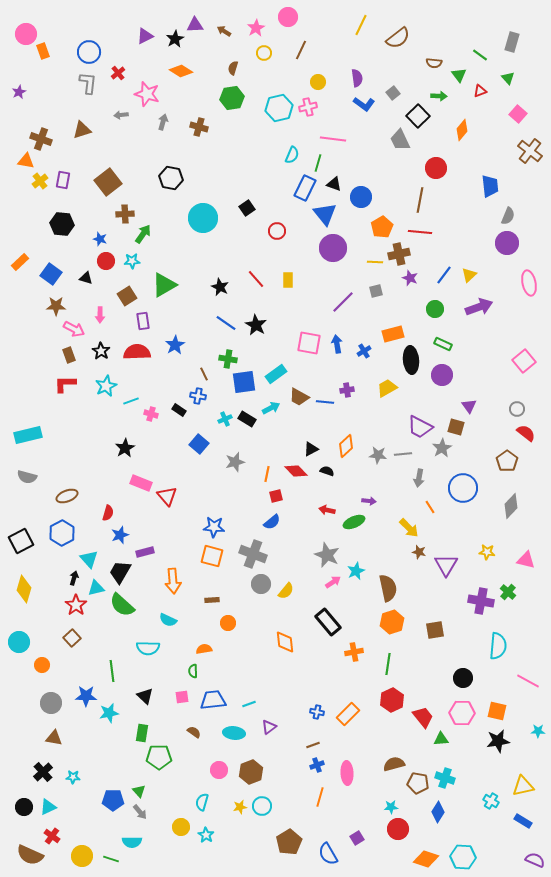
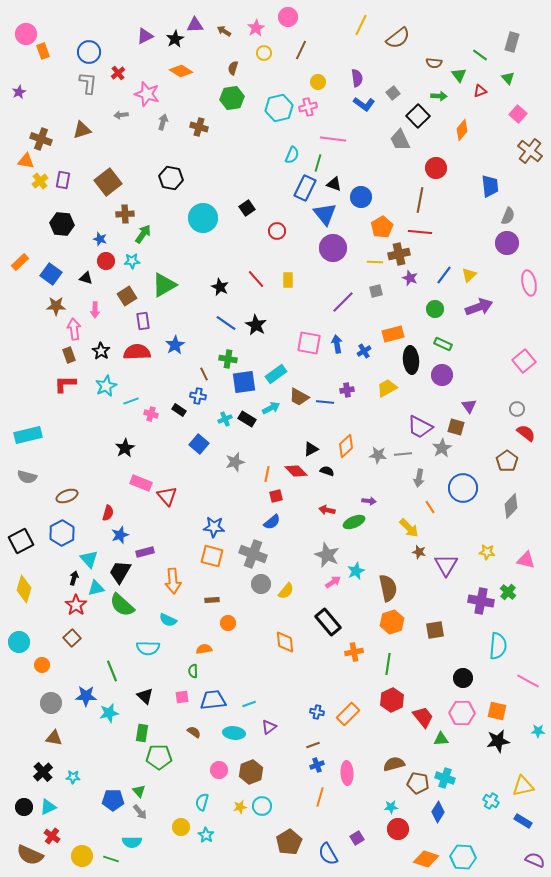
pink arrow at (100, 315): moved 5 px left, 5 px up
pink arrow at (74, 329): rotated 125 degrees counterclockwise
green line at (112, 671): rotated 15 degrees counterclockwise
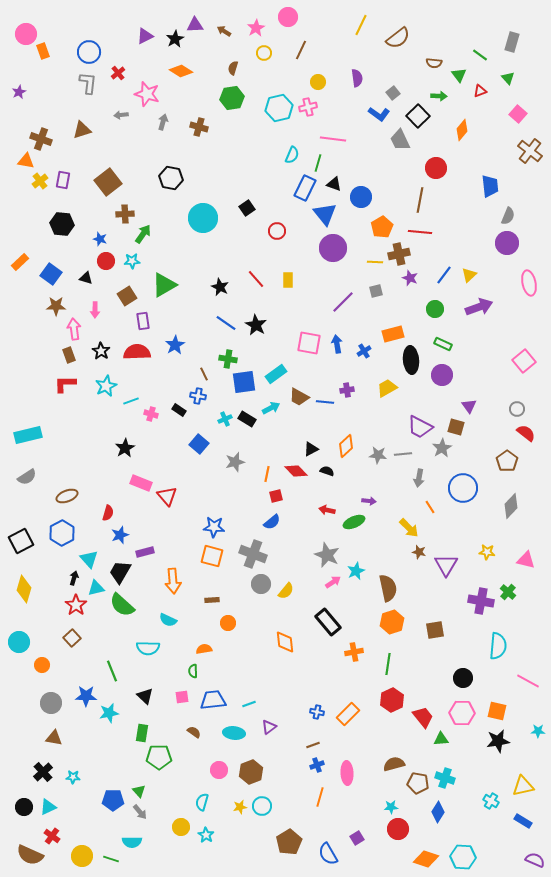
blue L-shape at (364, 104): moved 15 px right, 10 px down
gray semicircle at (27, 477): rotated 48 degrees counterclockwise
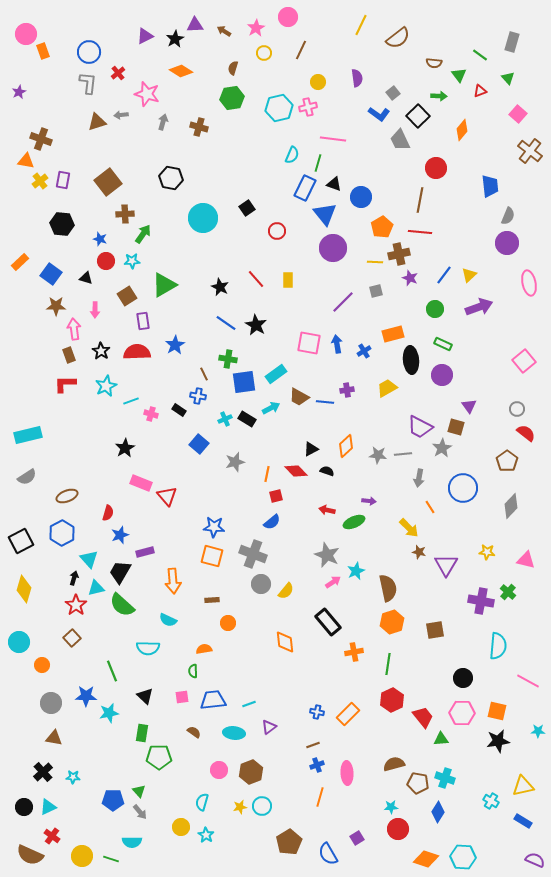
brown triangle at (82, 130): moved 15 px right, 8 px up
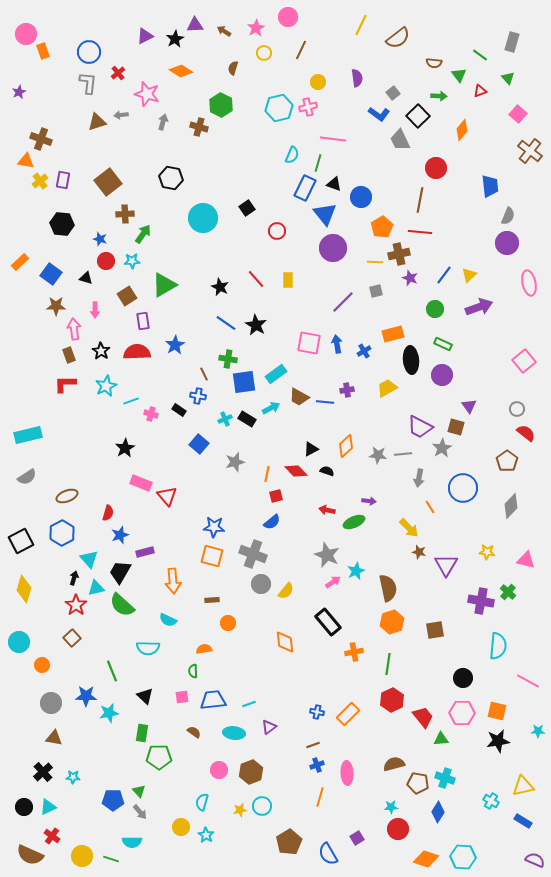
green hexagon at (232, 98): moved 11 px left, 7 px down; rotated 25 degrees counterclockwise
yellow star at (240, 807): moved 3 px down
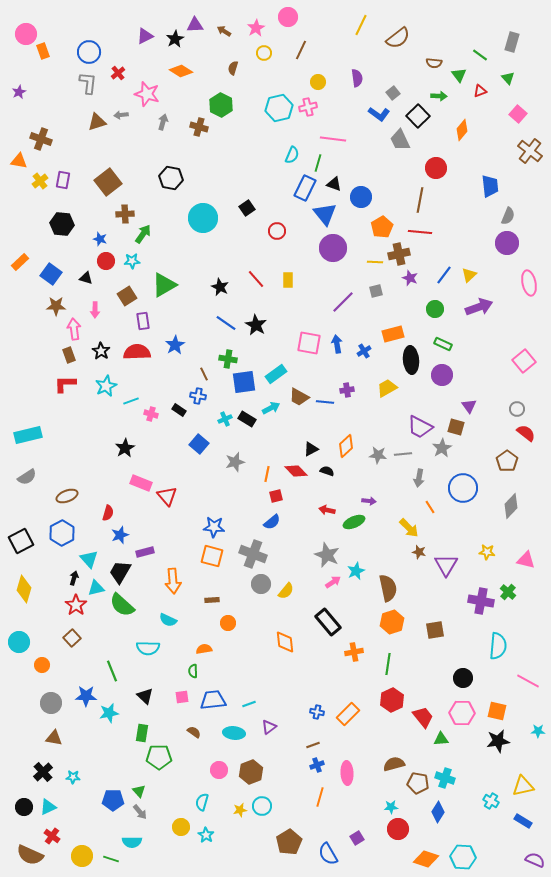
orange triangle at (26, 161): moved 7 px left
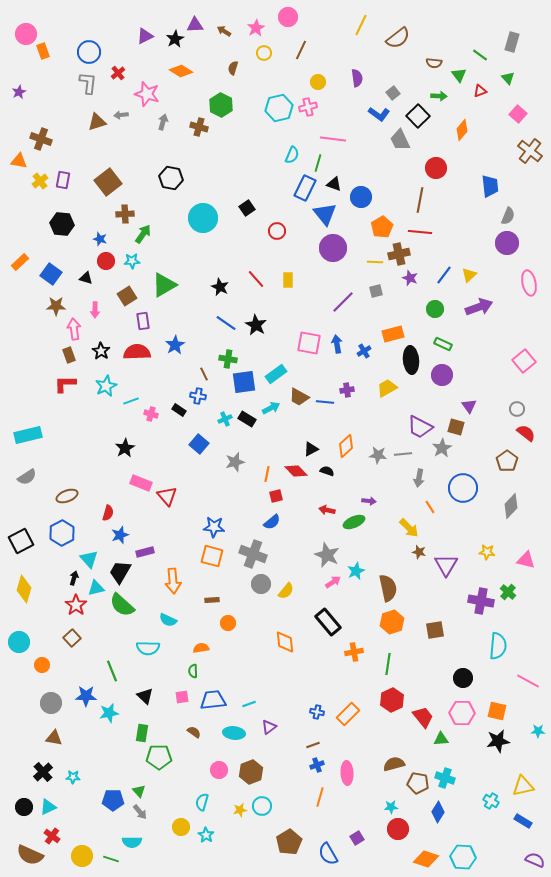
orange semicircle at (204, 649): moved 3 px left, 1 px up
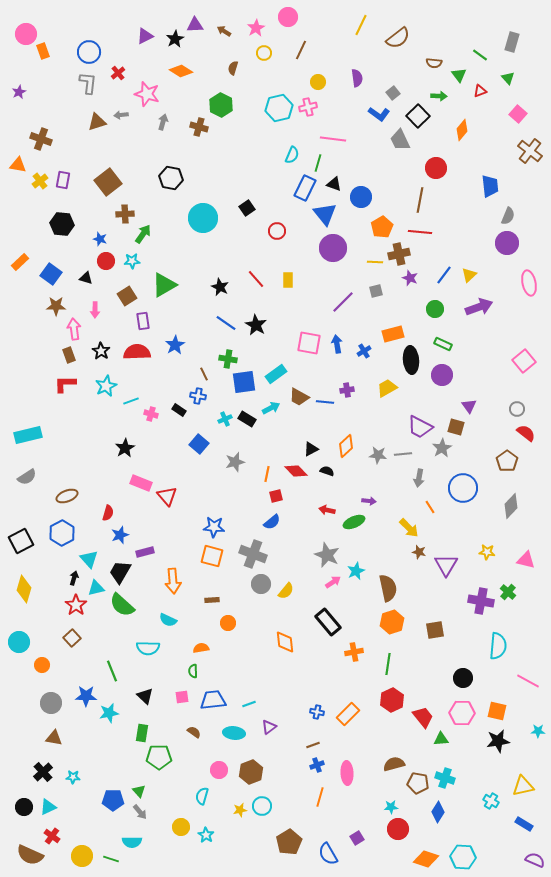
orange triangle at (19, 161): moved 1 px left, 4 px down
cyan semicircle at (202, 802): moved 6 px up
blue rectangle at (523, 821): moved 1 px right, 3 px down
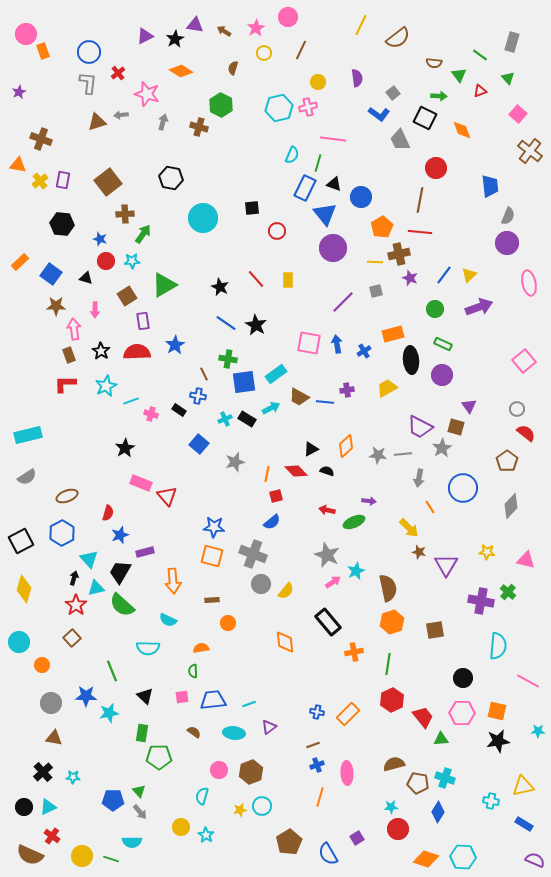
purple triangle at (195, 25): rotated 12 degrees clockwise
black square at (418, 116): moved 7 px right, 2 px down; rotated 20 degrees counterclockwise
orange diamond at (462, 130): rotated 60 degrees counterclockwise
black square at (247, 208): moved 5 px right; rotated 28 degrees clockwise
cyan cross at (491, 801): rotated 21 degrees counterclockwise
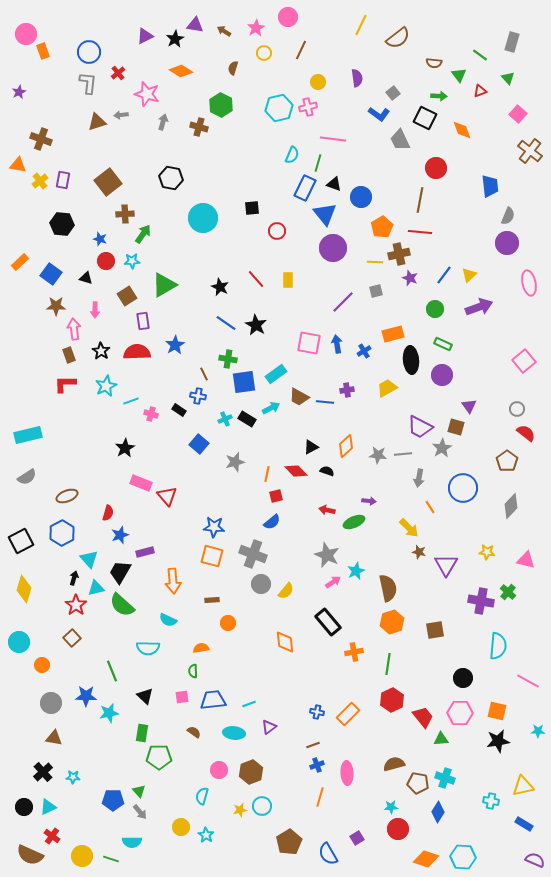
black triangle at (311, 449): moved 2 px up
pink hexagon at (462, 713): moved 2 px left
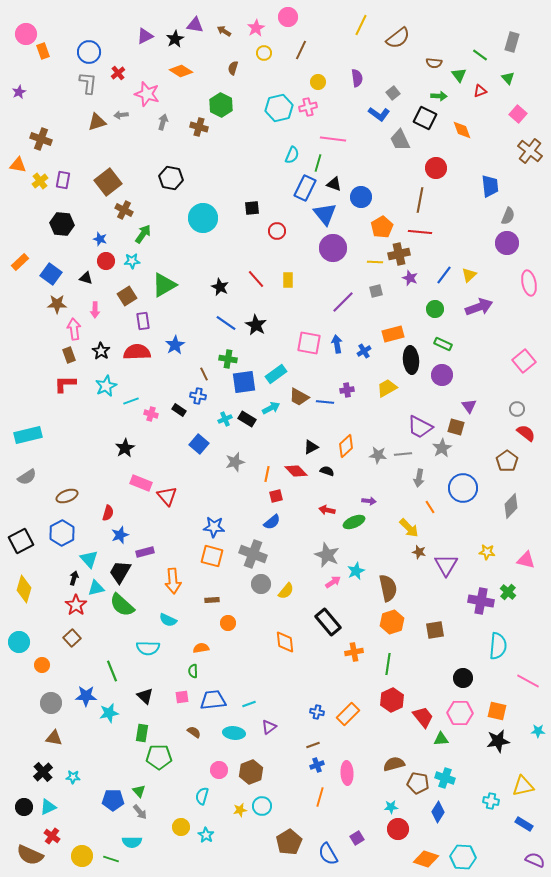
brown cross at (125, 214): moved 1 px left, 4 px up; rotated 30 degrees clockwise
brown star at (56, 306): moved 1 px right, 2 px up
